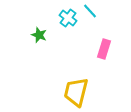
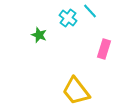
yellow trapezoid: moved 1 px up; rotated 52 degrees counterclockwise
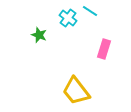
cyan line: rotated 14 degrees counterclockwise
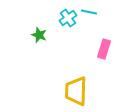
cyan line: moved 1 px left, 1 px down; rotated 21 degrees counterclockwise
cyan cross: rotated 18 degrees clockwise
yellow trapezoid: rotated 40 degrees clockwise
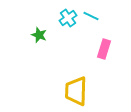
cyan line: moved 2 px right, 4 px down; rotated 14 degrees clockwise
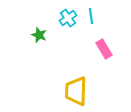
cyan line: rotated 56 degrees clockwise
pink rectangle: rotated 48 degrees counterclockwise
